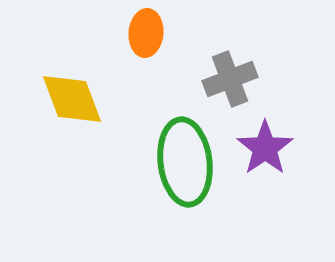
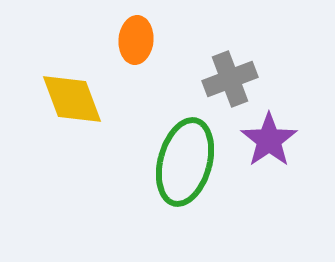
orange ellipse: moved 10 px left, 7 px down
purple star: moved 4 px right, 8 px up
green ellipse: rotated 22 degrees clockwise
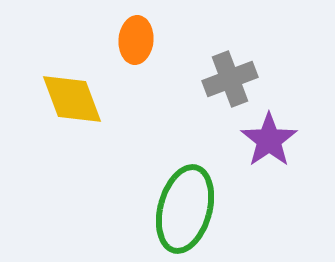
green ellipse: moved 47 px down
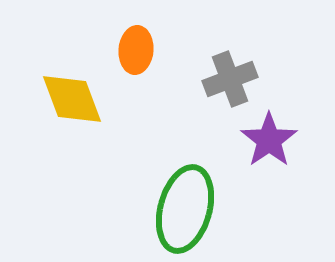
orange ellipse: moved 10 px down
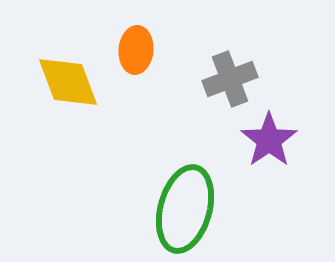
yellow diamond: moved 4 px left, 17 px up
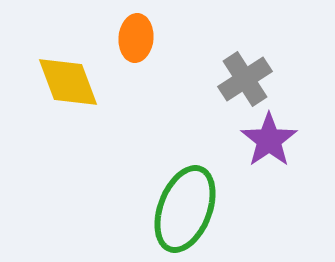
orange ellipse: moved 12 px up
gray cross: moved 15 px right; rotated 12 degrees counterclockwise
green ellipse: rotated 6 degrees clockwise
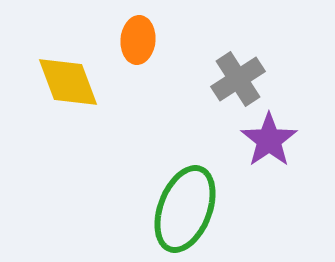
orange ellipse: moved 2 px right, 2 px down
gray cross: moved 7 px left
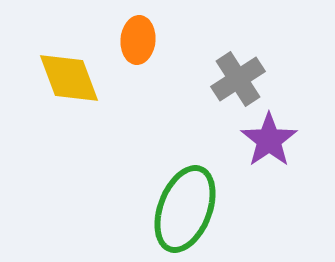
yellow diamond: moved 1 px right, 4 px up
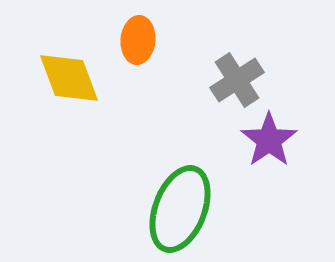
gray cross: moved 1 px left, 1 px down
green ellipse: moved 5 px left
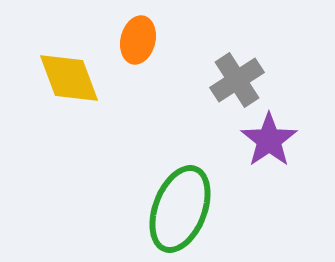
orange ellipse: rotated 9 degrees clockwise
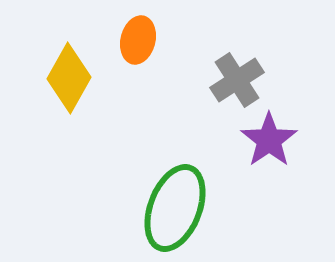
yellow diamond: rotated 50 degrees clockwise
green ellipse: moved 5 px left, 1 px up
